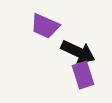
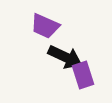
black arrow: moved 13 px left, 5 px down
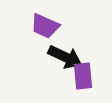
purple rectangle: moved 1 px down; rotated 12 degrees clockwise
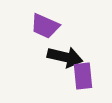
black arrow: rotated 12 degrees counterclockwise
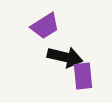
purple trapezoid: rotated 56 degrees counterclockwise
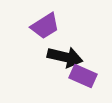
purple rectangle: rotated 60 degrees counterclockwise
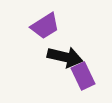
purple rectangle: rotated 40 degrees clockwise
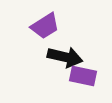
purple rectangle: rotated 52 degrees counterclockwise
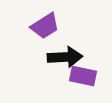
black arrow: rotated 16 degrees counterclockwise
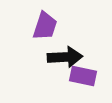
purple trapezoid: rotated 40 degrees counterclockwise
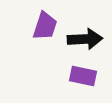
black arrow: moved 20 px right, 18 px up
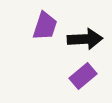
purple rectangle: rotated 52 degrees counterclockwise
